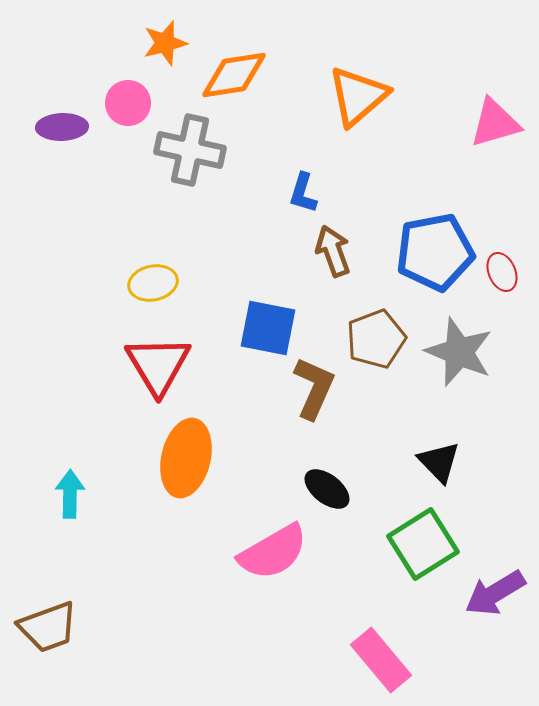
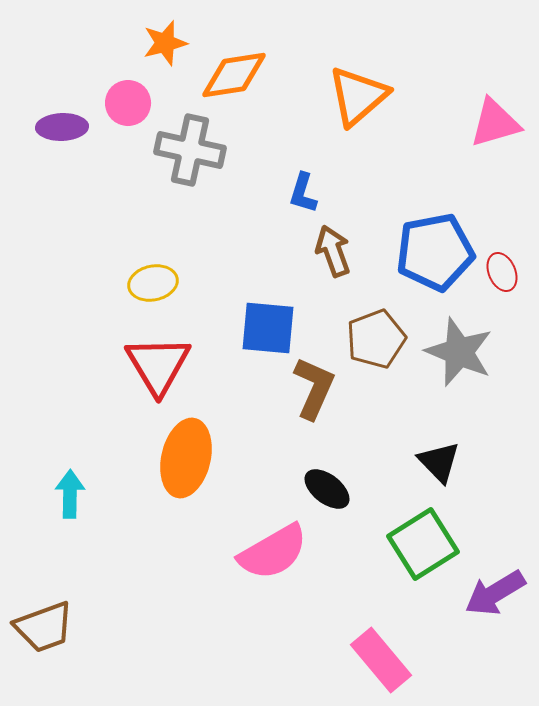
blue square: rotated 6 degrees counterclockwise
brown trapezoid: moved 4 px left
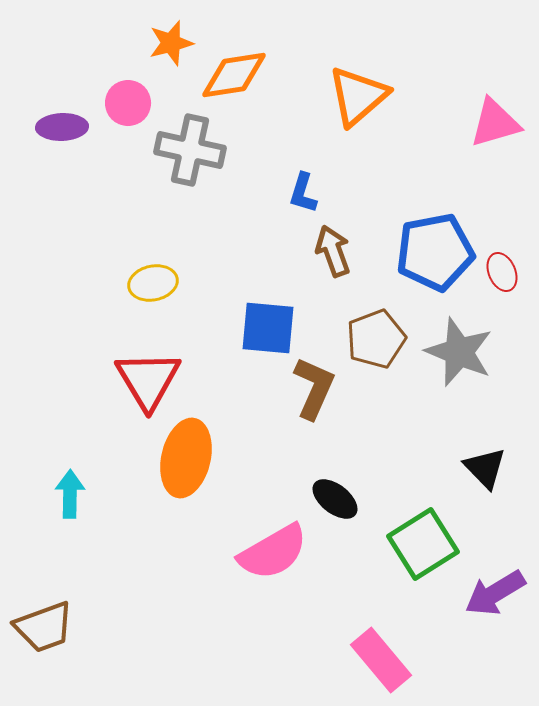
orange star: moved 6 px right
red triangle: moved 10 px left, 15 px down
black triangle: moved 46 px right, 6 px down
black ellipse: moved 8 px right, 10 px down
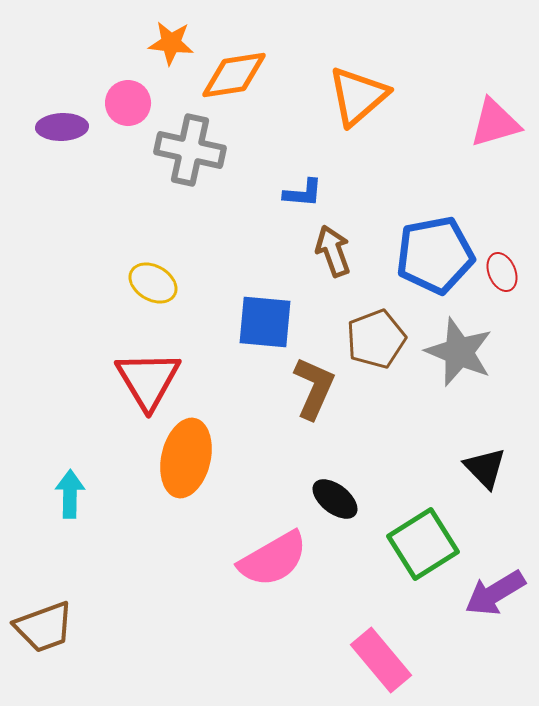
orange star: rotated 21 degrees clockwise
blue L-shape: rotated 102 degrees counterclockwise
blue pentagon: moved 3 px down
yellow ellipse: rotated 42 degrees clockwise
blue square: moved 3 px left, 6 px up
pink semicircle: moved 7 px down
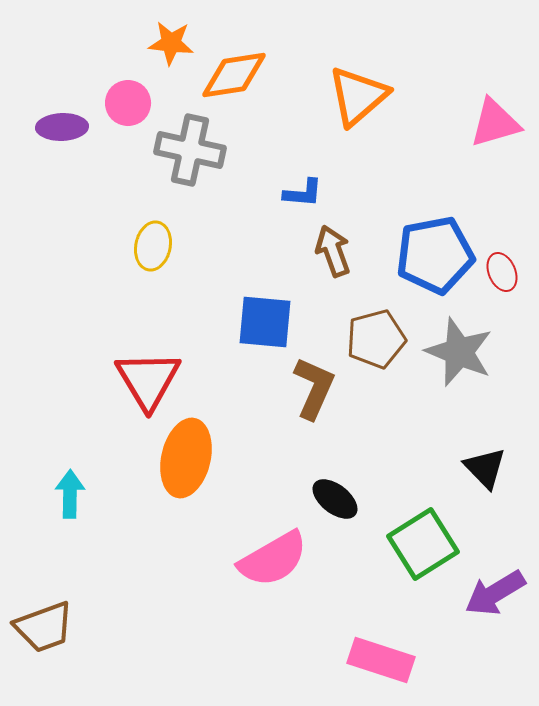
yellow ellipse: moved 37 px up; rotated 72 degrees clockwise
brown pentagon: rotated 6 degrees clockwise
pink rectangle: rotated 32 degrees counterclockwise
